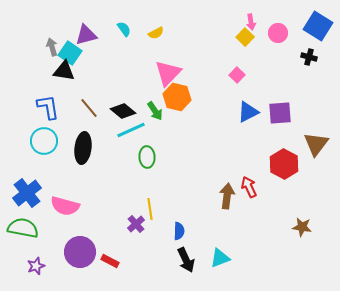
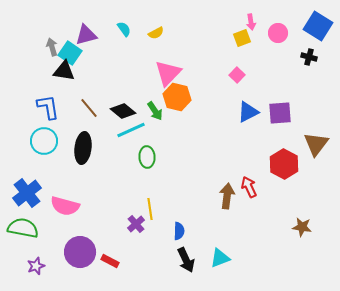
yellow square: moved 3 px left, 1 px down; rotated 24 degrees clockwise
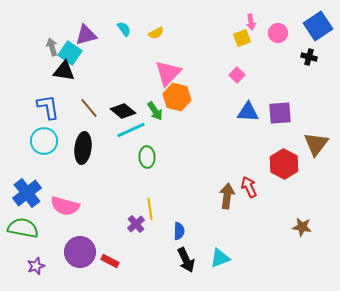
blue square: rotated 24 degrees clockwise
blue triangle: rotated 30 degrees clockwise
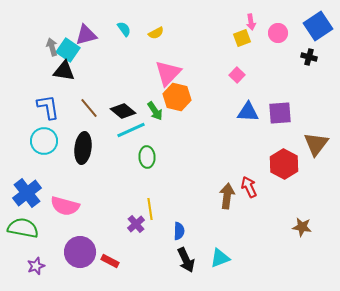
cyan square: moved 2 px left, 3 px up
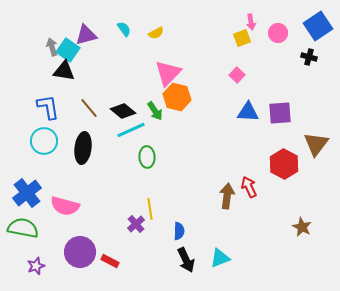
brown star: rotated 18 degrees clockwise
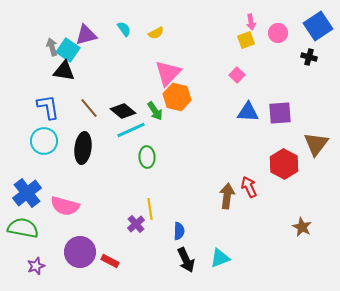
yellow square: moved 4 px right, 2 px down
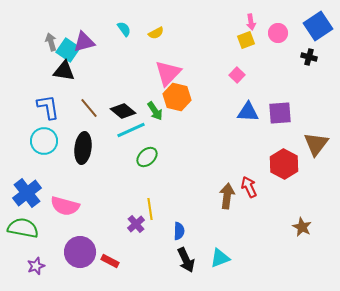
purple triangle: moved 2 px left, 7 px down
gray arrow: moved 1 px left, 5 px up
green ellipse: rotated 50 degrees clockwise
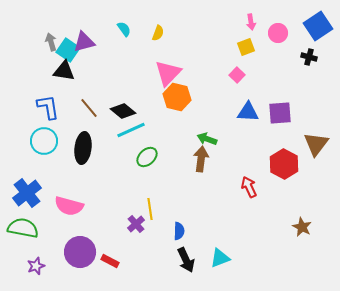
yellow semicircle: moved 2 px right; rotated 42 degrees counterclockwise
yellow square: moved 7 px down
green arrow: moved 52 px right, 28 px down; rotated 144 degrees clockwise
brown arrow: moved 26 px left, 37 px up
pink semicircle: moved 4 px right
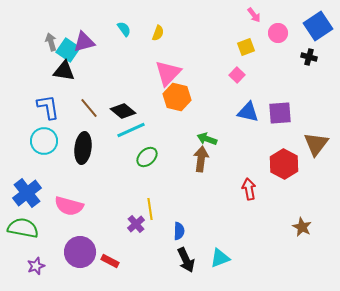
pink arrow: moved 3 px right, 7 px up; rotated 28 degrees counterclockwise
blue triangle: rotated 10 degrees clockwise
red arrow: moved 2 px down; rotated 15 degrees clockwise
